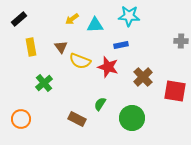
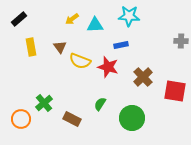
brown triangle: moved 1 px left
green cross: moved 20 px down
brown rectangle: moved 5 px left
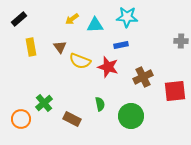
cyan star: moved 2 px left, 1 px down
brown cross: rotated 18 degrees clockwise
red square: rotated 15 degrees counterclockwise
green semicircle: rotated 136 degrees clockwise
green circle: moved 1 px left, 2 px up
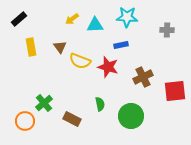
gray cross: moved 14 px left, 11 px up
orange circle: moved 4 px right, 2 px down
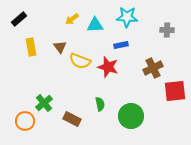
brown cross: moved 10 px right, 9 px up
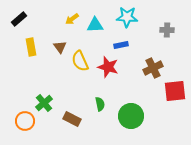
yellow semicircle: rotated 45 degrees clockwise
